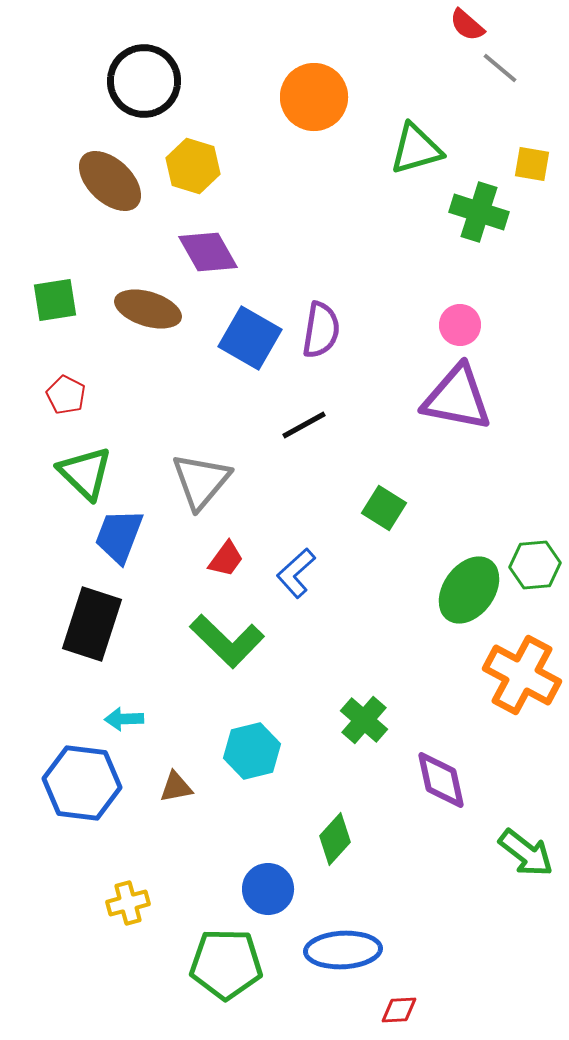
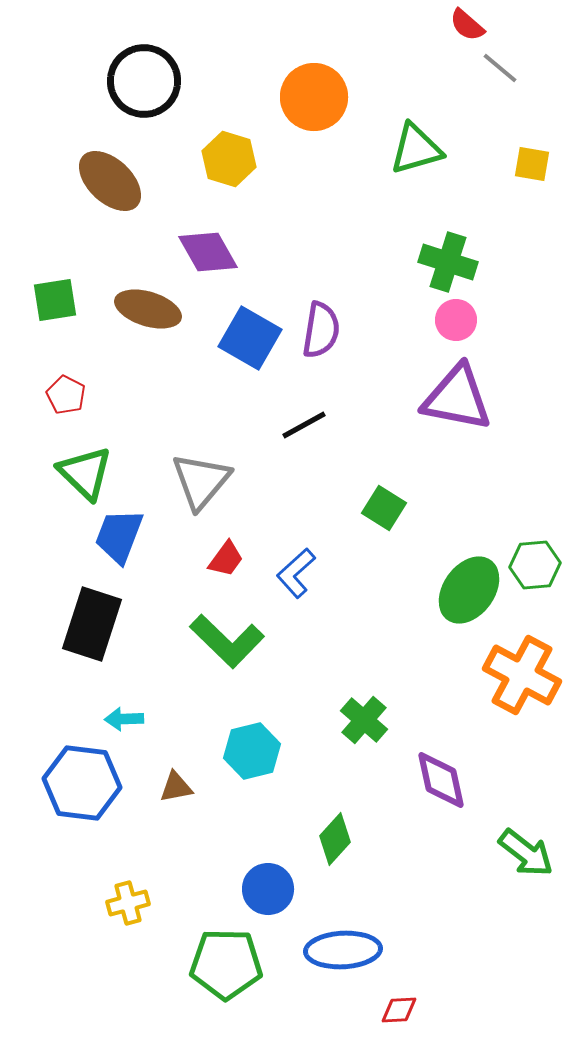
yellow hexagon at (193, 166): moved 36 px right, 7 px up
green cross at (479, 212): moved 31 px left, 50 px down
pink circle at (460, 325): moved 4 px left, 5 px up
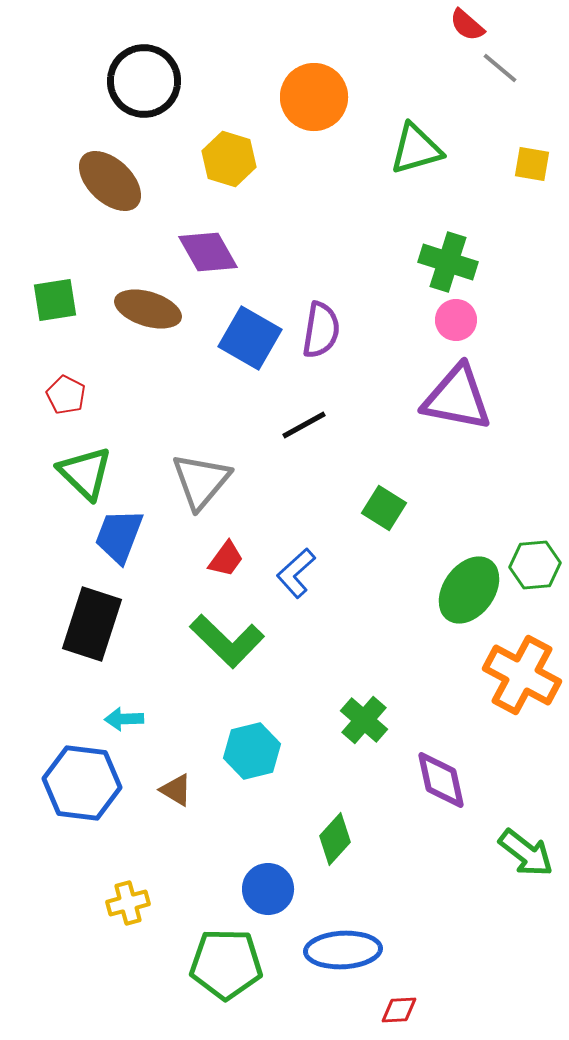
brown triangle at (176, 787): moved 3 px down; rotated 42 degrees clockwise
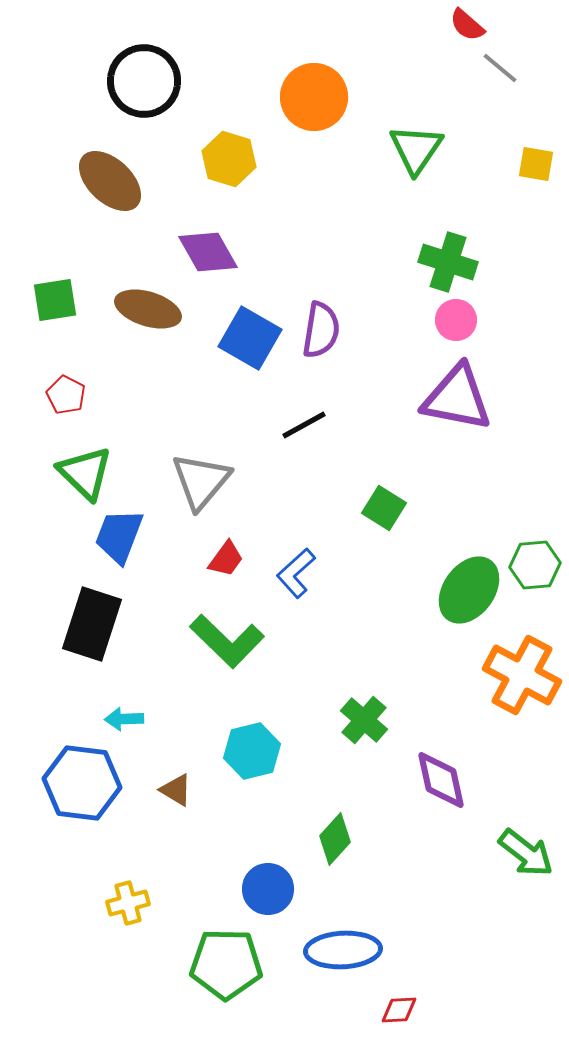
green triangle at (416, 149): rotated 40 degrees counterclockwise
yellow square at (532, 164): moved 4 px right
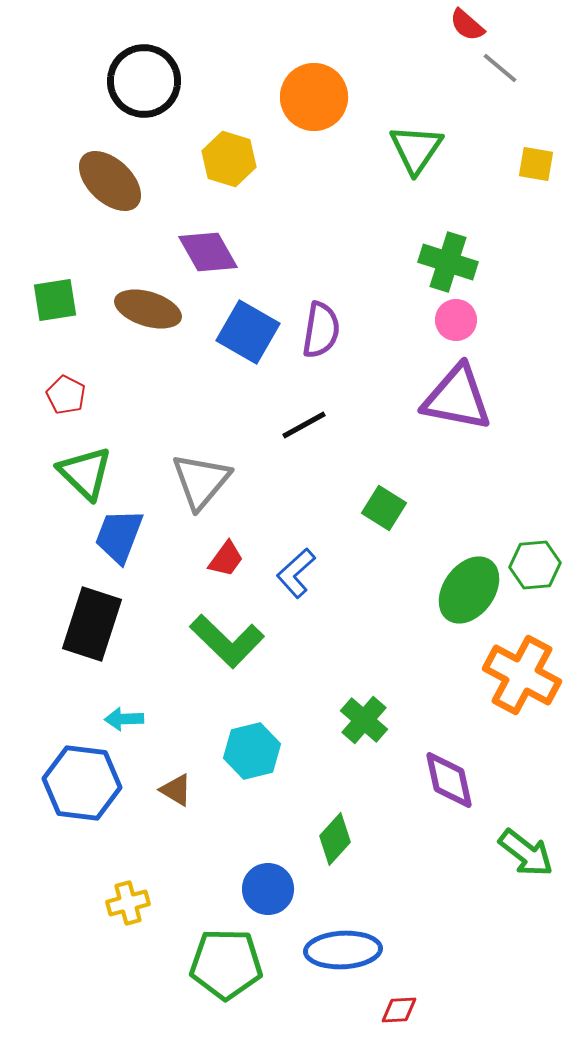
blue square at (250, 338): moved 2 px left, 6 px up
purple diamond at (441, 780): moved 8 px right
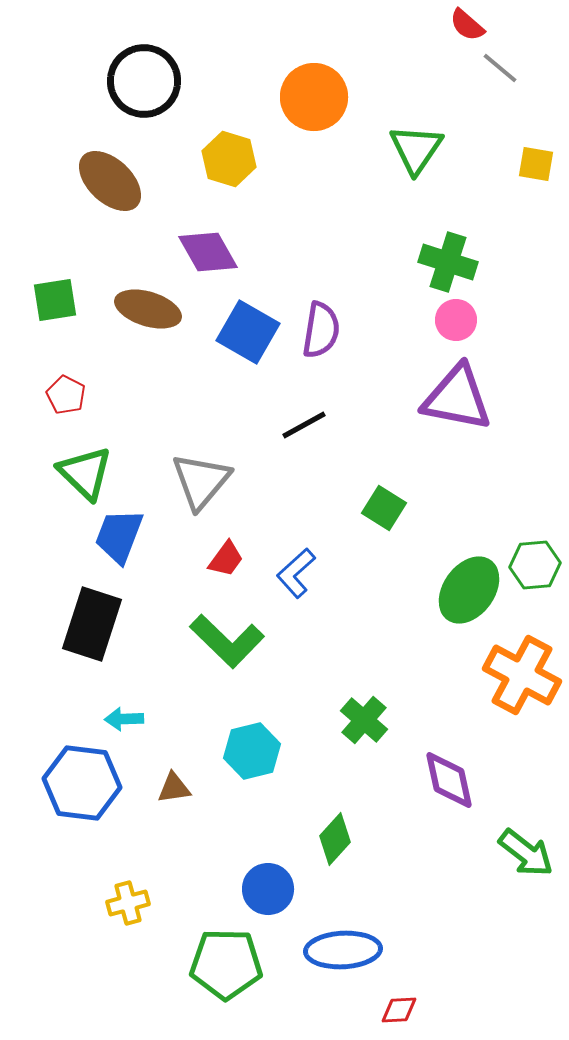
brown triangle at (176, 790): moved 2 px left, 2 px up; rotated 39 degrees counterclockwise
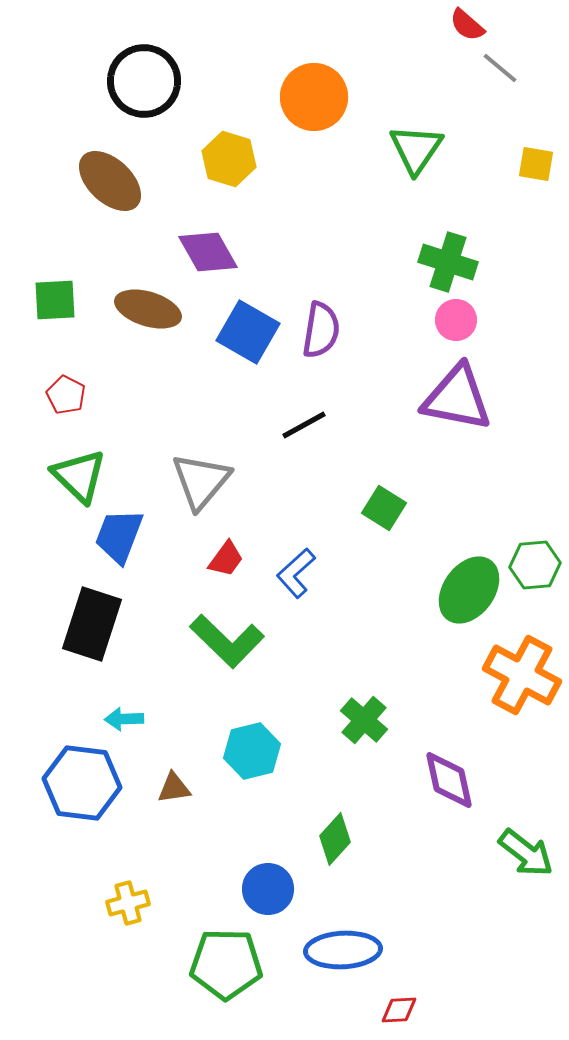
green square at (55, 300): rotated 6 degrees clockwise
green triangle at (85, 473): moved 6 px left, 3 px down
